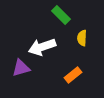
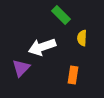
purple triangle: rotated 30 degrees counterclockwise
orange rectangle: rotated 42 degrees counterclockwise
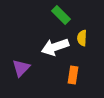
white arrow: moved 13 px right
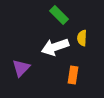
green rectangle: moved 2 px left
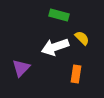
green rectangle: rotated 30 degrees counterclockwise
yellow semicircle: rotated 133 degrees clockwise
orange rectangle: moved 3 px right, 1 px up
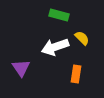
purple triangle: rotated 18 degrees counterclockwise
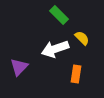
green rectangle: rotated 30 degrees clockwise
white arrow: moved 2 px down
purple triangle: moved 2 px left, 1 px up; rotated 18 degrees clockwise
